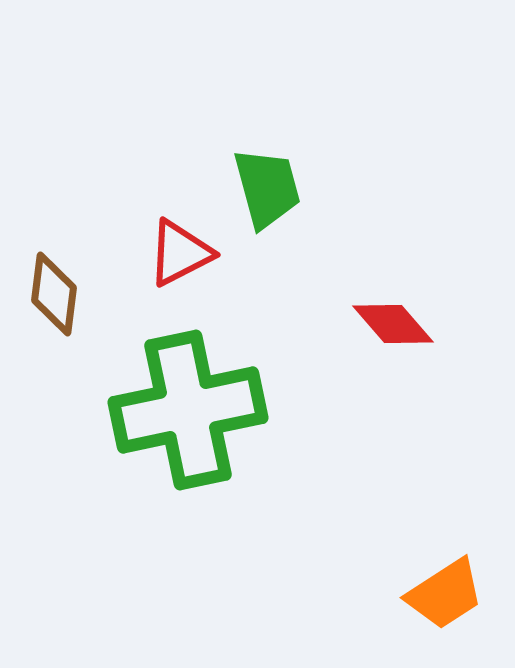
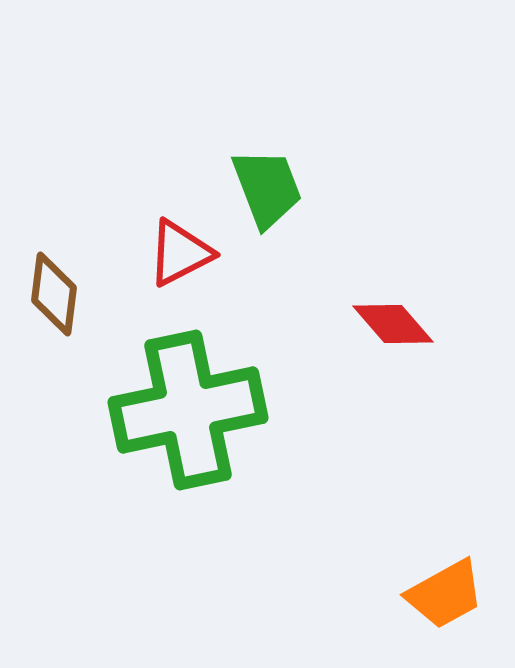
green trapezoid: rotated 6 degrees counterclockwise
orange trapezoid: rotated 4 degrees clockwise
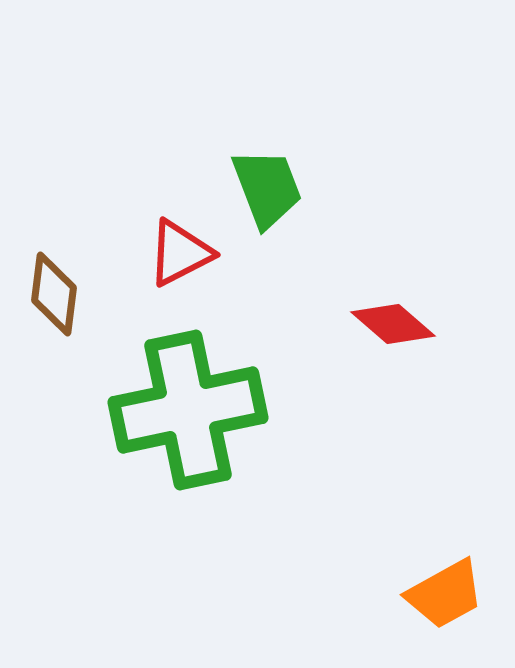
red diamond: rotated 8 degrees counterclockwise
